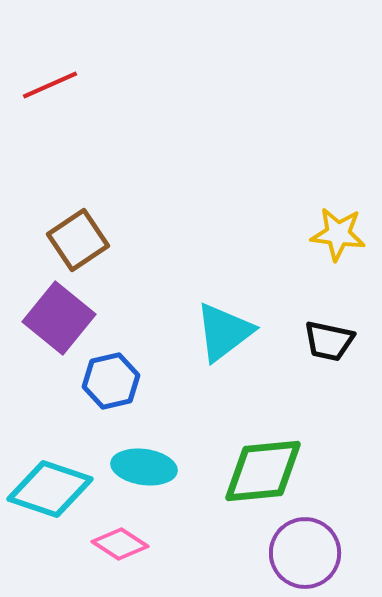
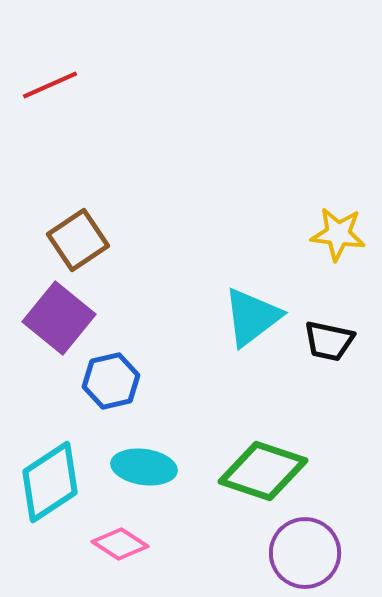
cyan triangle: moved 28 px right, 15 px up
green diamond: rotated 24 degrees clockwise
cyan diamond: moved 7 px up; rotated 52 degrees counterclockwise
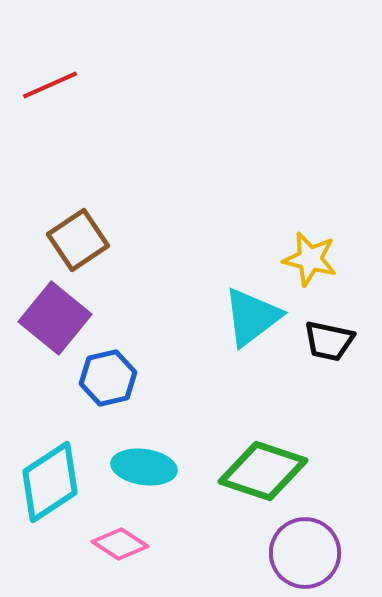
yellow star: moved 28 px left, 25 px down; rotated 6 degrees clockwise
purple square: moved 4 px left
blue hexagon: moved 3 px left, 3 px up
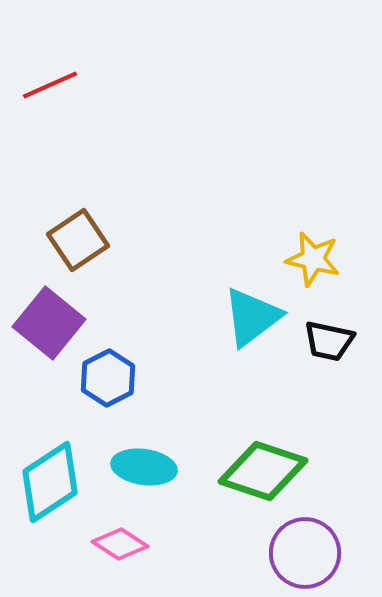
yellow star: moved 3 px right
purple square: moved 6 px left, 5 px down
blue hexagon: rotated 14 degrees counterclockwise
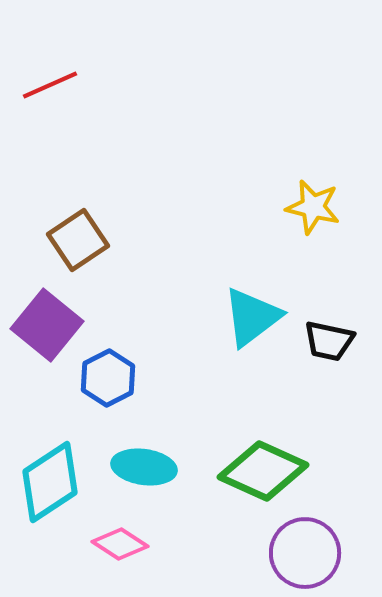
yellow star: moved 52 px up
purple square: moved 2 px left, 2 px down
green diamond: rotated 6 degrees clockwise
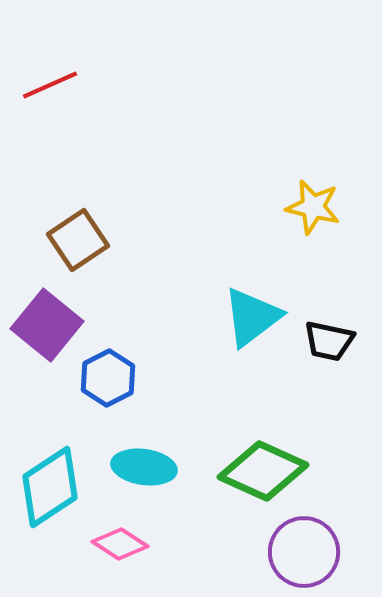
cyan diamond: moved 5 px down
purple circle: moved 1 px left, 1 px up
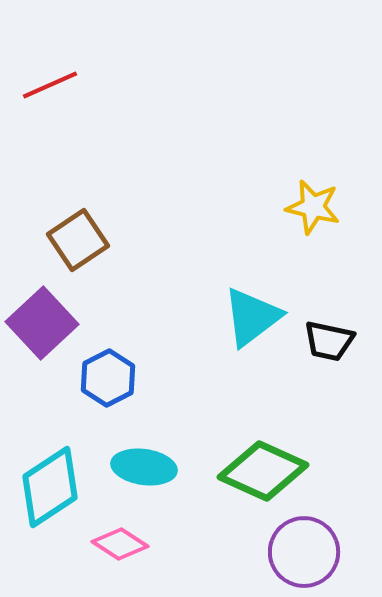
purple square: moved 5 px left, 2 px up; rotated 8 degrees clockwise
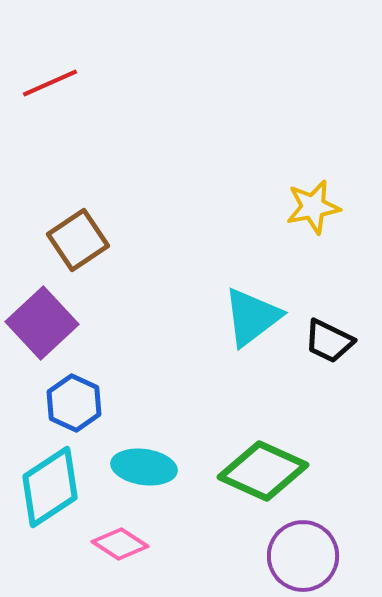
red line: moved 2 px up
yellow star: rotated 24 degrees counterclockwise
black trapezoid: rotated 14 degrees clockwise
blue hexagon: moved 34 px left, 25 px down; rotated 8 degrees counterclockwise
purple circle: moved 1 px left, 4 px down
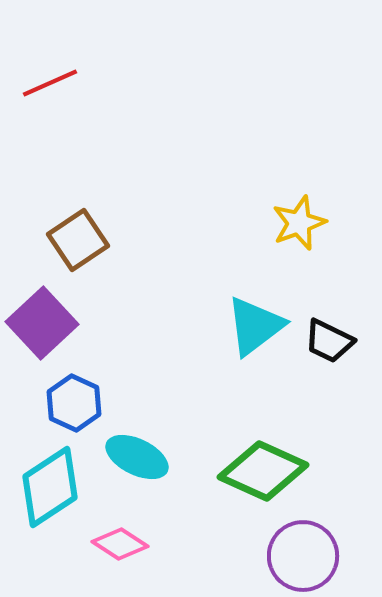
yellow star: moved 14 px left, 16 px down; rotated 10 degrees counterclockwise
cyan triangle: moved 3 px right, 9 px down
cyan ellipse: moved 7 px left, 10 px up; rotated 18 degrees clockwise
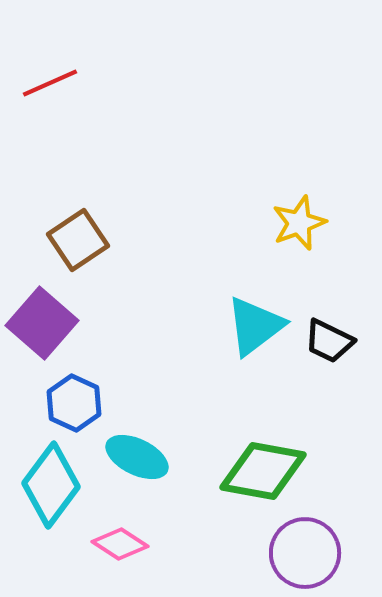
purple square: rotated 6 degrees counterclockwise
green diamond: rotated 14 degrees counterclockwise
cyan diamond: moved 1 px right, 2 px up; rotated 20 degrees counterclockwise
purple circle: moved 2 px right, 3 px up
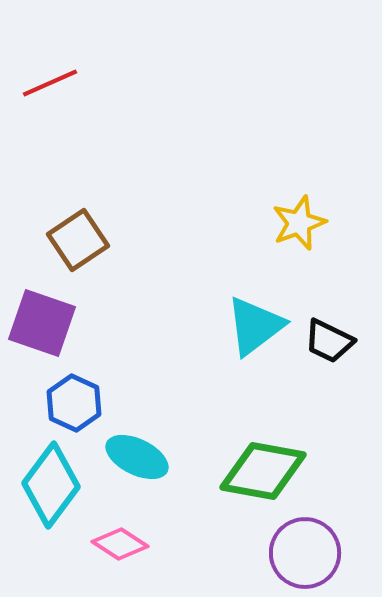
purple square: rotated 22 degrees counterclockwise
